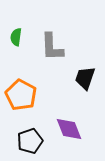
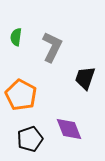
gray L-shape: rotated 152 degrees counterclockwise
black pentagon: moved 2 px up
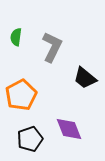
black trapezoid: rotated 70 degrees counterclockwise
orange pentagon: rotated 16 degrees clockwise
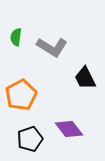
gray L-shape: rotated 96 degrees clockwise
black trapezoid: rotated 25 degrees clockwise
purple diamond: rotated 16 degrees counterclockwise
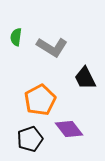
orange pentagon: moved 19 px right, 5 px down
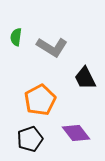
purple diamond: moved 7 px right, 4 px down
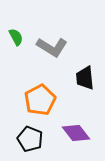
green semicircle: rotated 144 degrees clockwise
black trapezoid: rotated 20 degrees clockwise
black pentagon: rotated 30 degrees counterclockwise
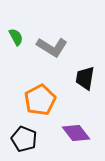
black trapezoid: rotated 15 degrees clockwise
black pentagon: moved 6 px left
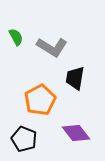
black trapezoid: moved 10 px left
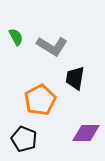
gray L-shape: moved 1 px up
purple diamond: moved 10 px right; rotated 52 degrees counterclockwise
